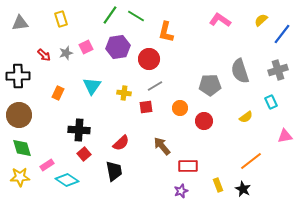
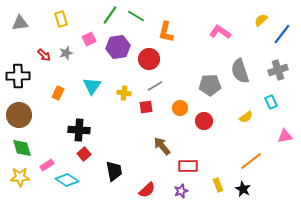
pink L-shape at (220, 20): moved 12 px down
pink square at (86, 47): moved 3 px right, 8 px up
red semicircle at (121, 143): moved 26 px right, 47 px down
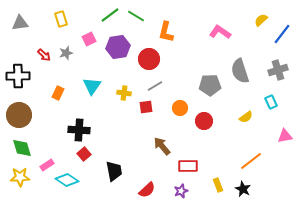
green line at (110, 15): rotated 18 degrees clockwise
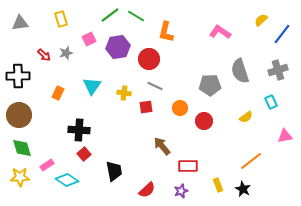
gray line at (155, 86): rotated 56 degrees clockwise
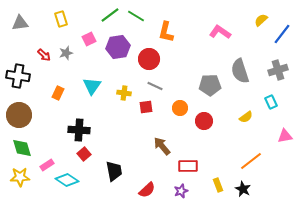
black cross at (18, 76): rotated 10 degrees clockwise
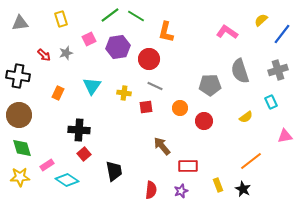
pink L-shape at (220, 32): moved 7 px right
red semicircle at (147, 190): moved 4 px right; rotated 42 degrees counterclockwise
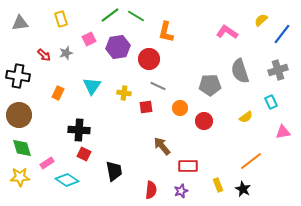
gray line at (155, 86): moved 3 px right
pink triangle at (285, 136): moved 2 px left, 4 px up
red square at (84, 154): rotated 24 degrees counterclockwise
pink rectangle at (47, 165): moved 2 px up
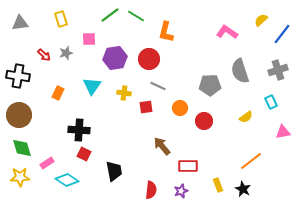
pink square at (89, 39): rotated 24 degrees clockwise
purple hexagon at (118, 47): moved 3 px left, 11 px down
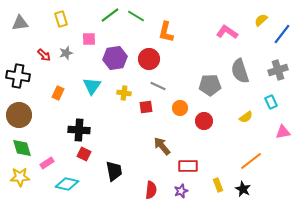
cyan diamond at (67, 180): moved 4 px down; rotated 20 degrees counterclockwise
